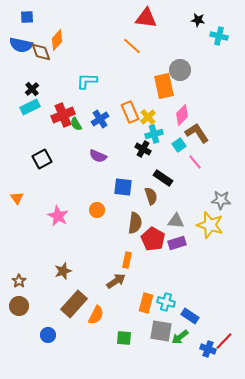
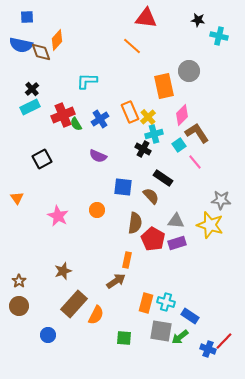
gray circle at (180, 70): moved 9 px right, 1 px down
brown semicircle at (151, 196): rotated 24 degrees counterclockwise
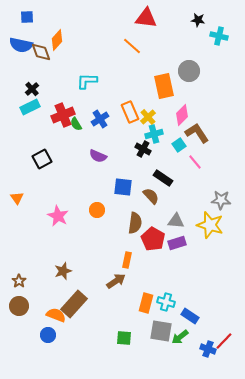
orange semicircle at (96, 315): moved 40 px left; rotated 96 degrees counterclockwise
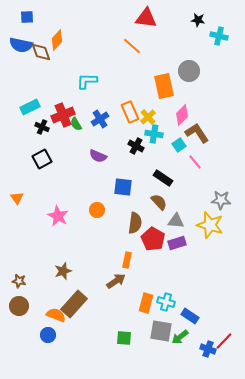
black cross at (32, 89): moved 10 px right, 38 px down; rotated 24 degrees counterclockwise
cyan cross at (154, 134): rotated 24 degrees clockwise
black cross at (143, 149): moved 7 px left, 3 px up
brown semicircle at (151, 196): moved 8 px right, 6 px down
brown star at (19, 281): rotated 24 degrees counterclockwise
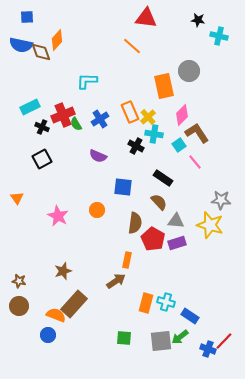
gray square at (161, 331): moved 10 px down; rotated 15 degrees counterclockwise
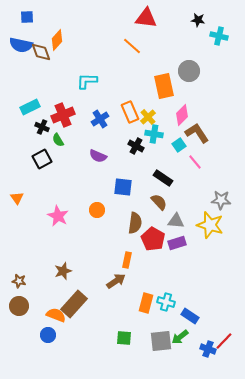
green semicircle at (76, 124): moved 18 px left, 16 px down
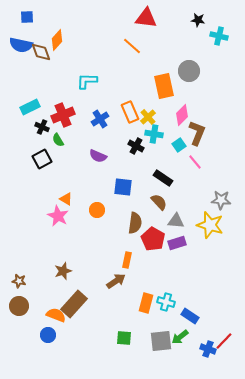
brown L-shape at (197, 133): rotated 55 degrees clockwise
orange triangle at (17, 198): moved 49 px right, 1 px down; rotated 24 degrees counterclockwise
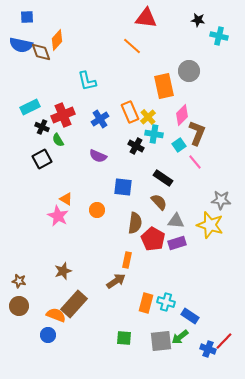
cyan L-shape at (87, 81): rotated 105 degrees counterclockwise
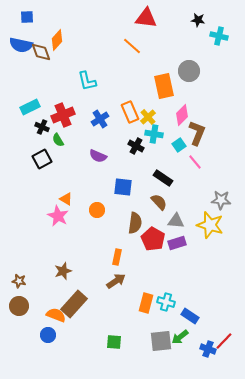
orange rectangle at (127, 260): moved 10 px left, 3 px up
green square at (124, 338): moved 10 px left, 4 px down
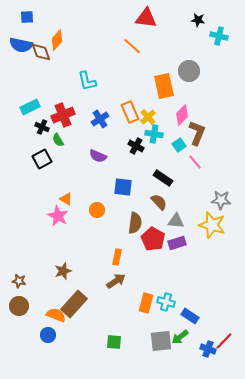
yellow star at (210, 225): moved 2 px right
